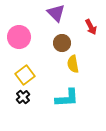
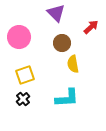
red arrow: rotated 105 degrees counterclockwise
yellow square: rotated 18 degrees clockwise
black cross: moved 2 px down
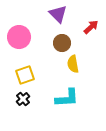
purple triangle: moved 2 px right, 1 px down
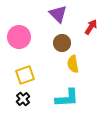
red arrow: rotated 14 degrees counterclockwise
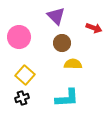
purple triangle: moved 2 px left, 2 px down
red arrow: moved 3 px right, 1 px down; rotated 77 degrees clockwise
yellow semicircle: rotated 102 degrees clockwise
yellow square: rotated 30 degrees counterclockwise
black cross: moved 1 px left, 1 px up; rotated 24 degrees clockwise
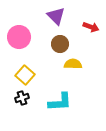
red arrow: moved 3 px left, 1 px up
brown circle: moved 2 px left, 1 px down
cyan L-shape: moved 7 px left, 4 px down
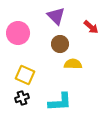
red arrow: rotated 21 degrees clockwise
pink circle: moved 1 px left, 4 px up
yellow square: rotated 18 degrees counterclockwise
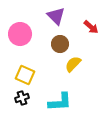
pink circle: moved 2 px right, 1 px down
yellow semicircle: rotated 48 degrees counterclockwise
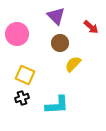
pink circle: moved 3 px left
brown circle: moved 1 px up
cyan L-shape: moved 3 px left, 3 px down
